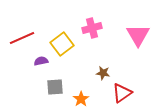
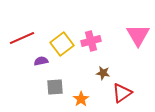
pink cross: moved 1 px left, 13 px down
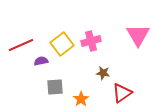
red line: moved 1 px left, 7 px down
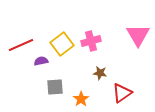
brown star: moved 3 px left
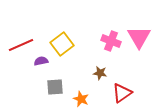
pink triangle: moved 1 px right, 2 px down
pink cross: moved 20 px right; rotated 36 degrees clockwise
orange star: rotated 14 degrees counterclockwise
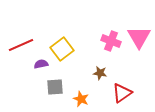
yellow square: moved 5 px down
purple semicircle: moved 3 px down
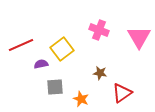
pink cross: moved 12 px left, 11 px up
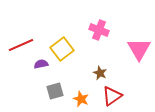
pink triangle: moved 12 px down
brown star: rotated 16 degrees clockwise
gray square: moved 4 px down; rotated 12 degrees counterclockwise
red triangle: moved 10 px left, 3 px down
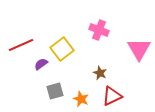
purple semicircle: rotated 24 degrees counterclockwise
red triangle: rotated 10 degrees clockwise
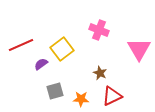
orange star: rotated 21 degrees counterclockwise
